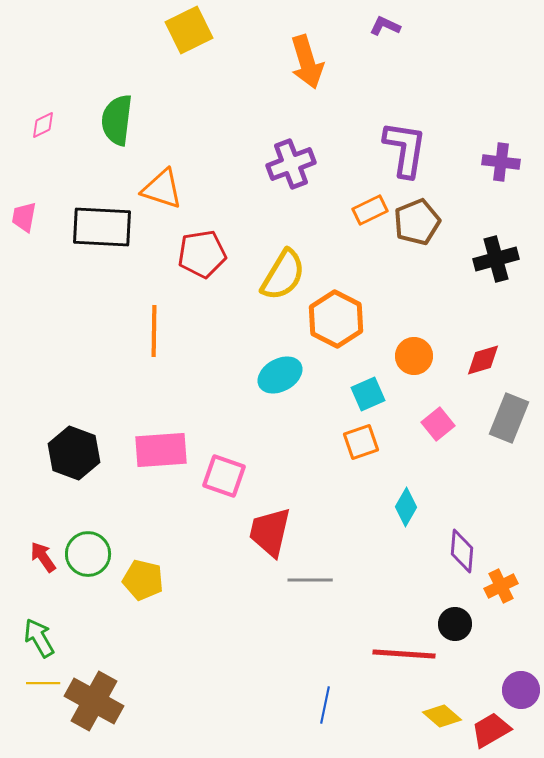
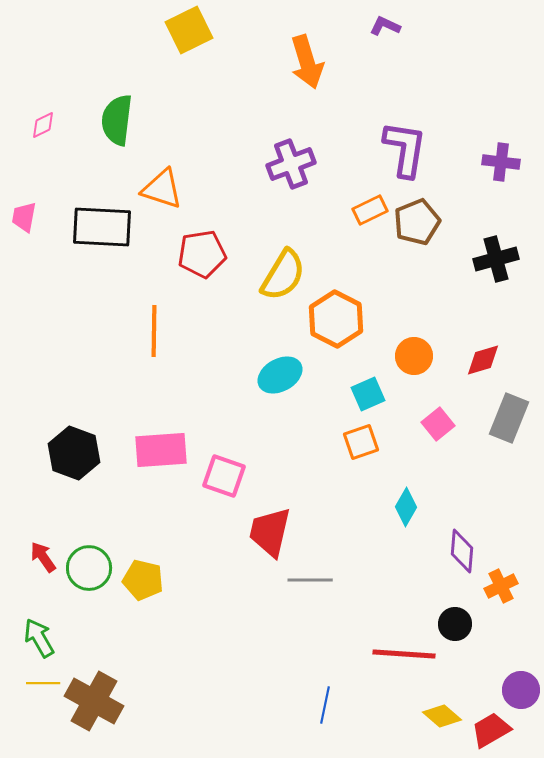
green circle at (88, 554): moved 1 px right, 14 px down
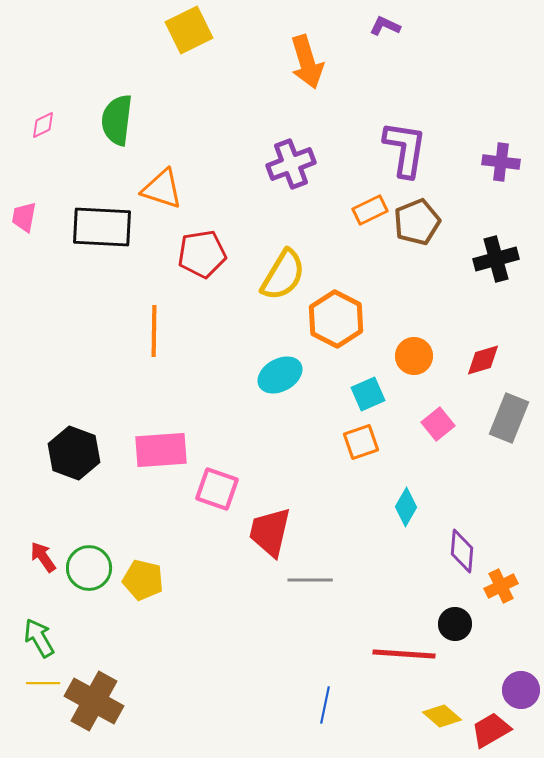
pink square at (224, 476): moved 7 px left, 13 px down
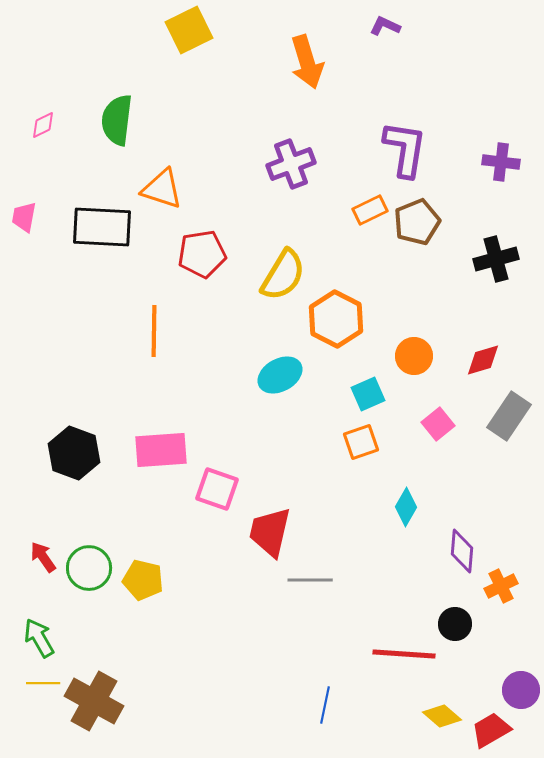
gray rectangle at (509, 418): moved 2 px up; rotated 12 degrees clockwise
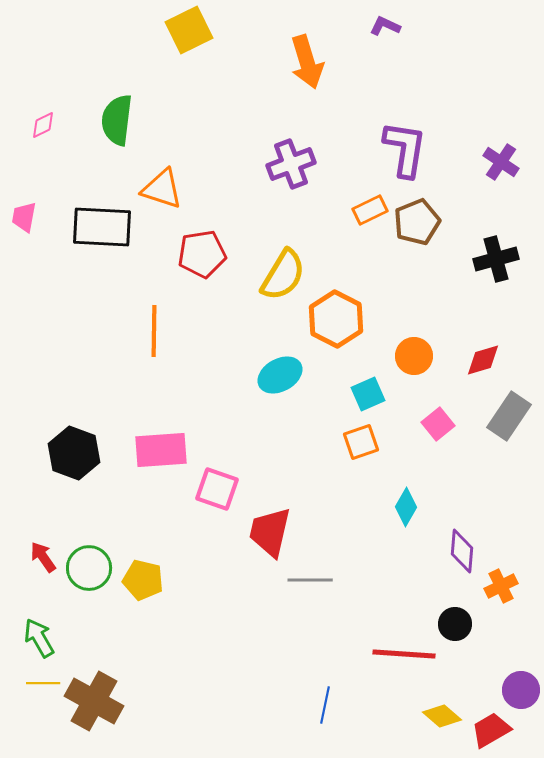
purple cross at (501, 162): rotated 27 degrees clockwise
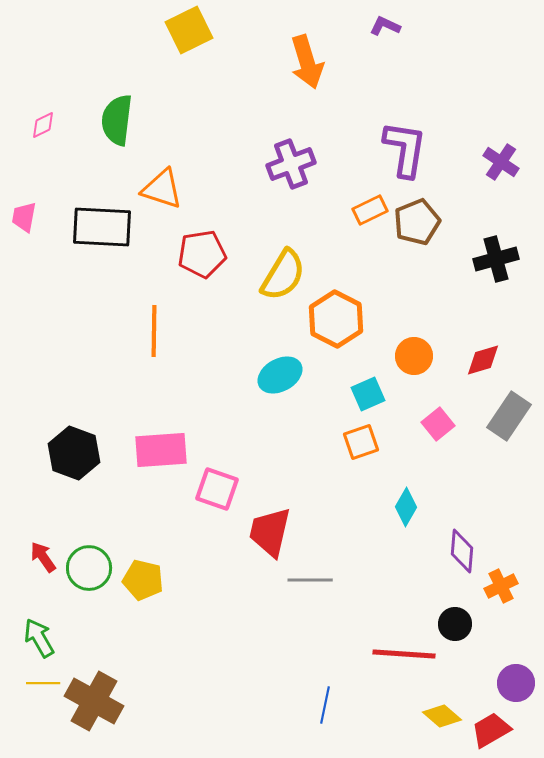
purple circle at (521, 690): moved 5 px left, 7 px up
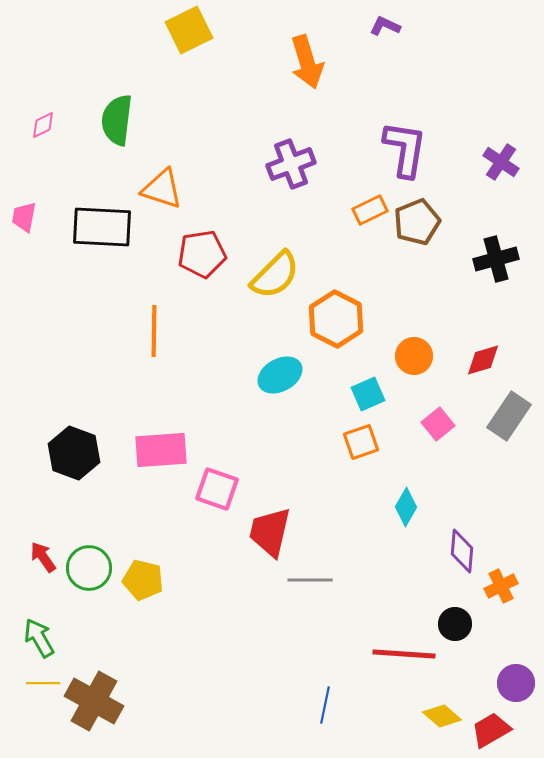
yellow semicircle at (283, 275): moved 8 px left; rotated 14 degrees clockwise
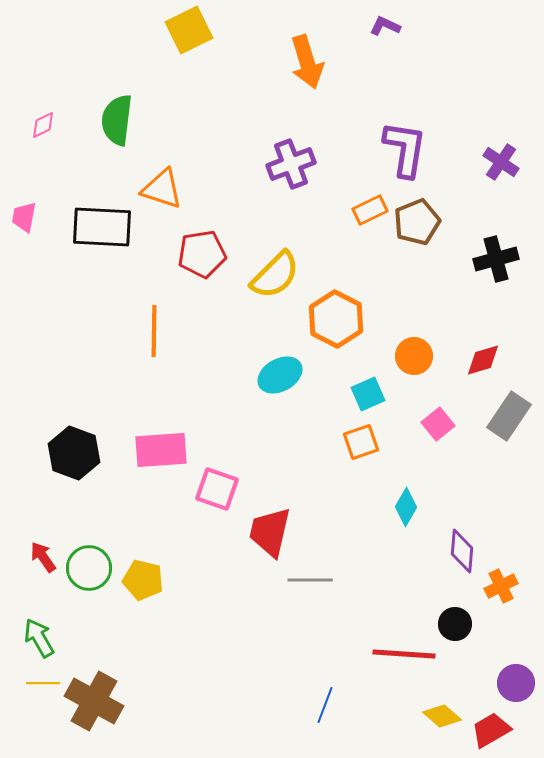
blue line at (325, 705): rotated 9 degrees clockwise
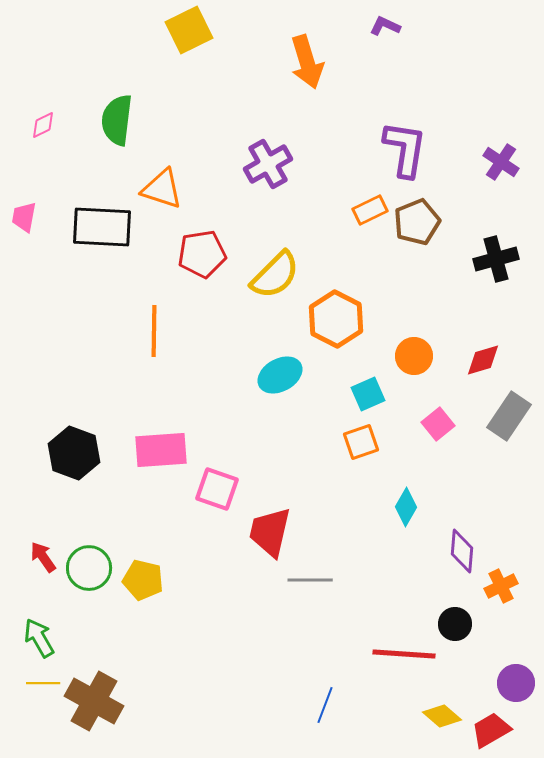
purple cross at (291, 164): moved 23 px left; rotated 9 degrees counterclockwise
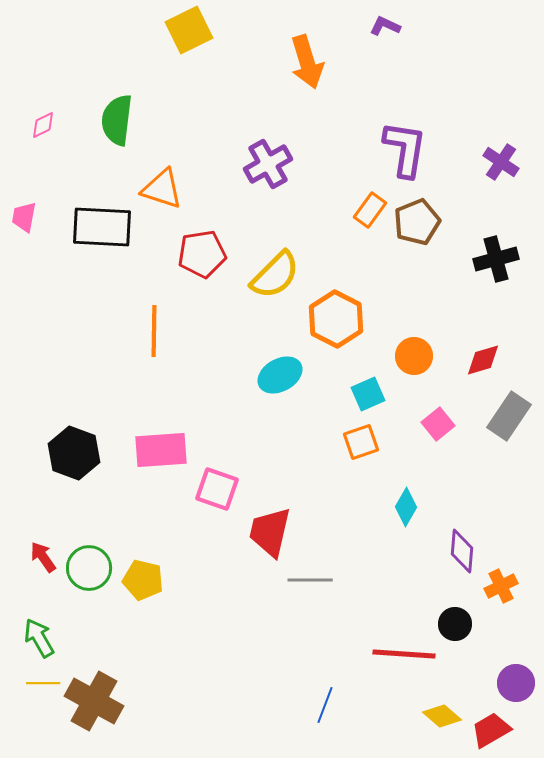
orange rectangle at (370, 210): rotated 28 degrees counterclockwise
